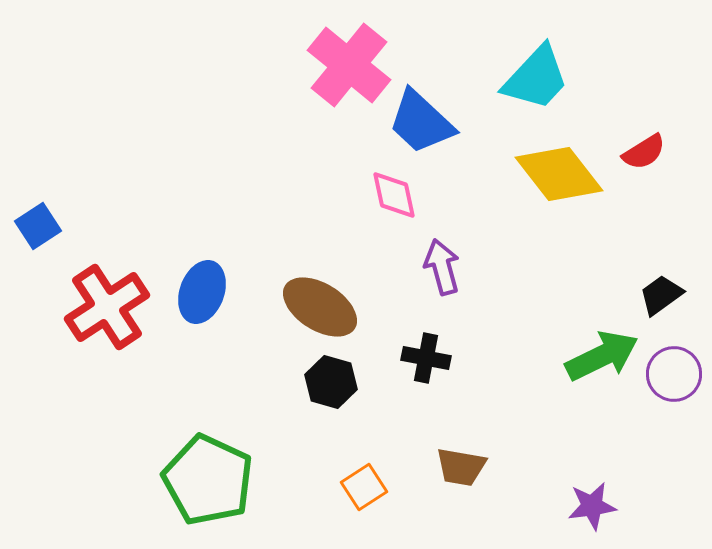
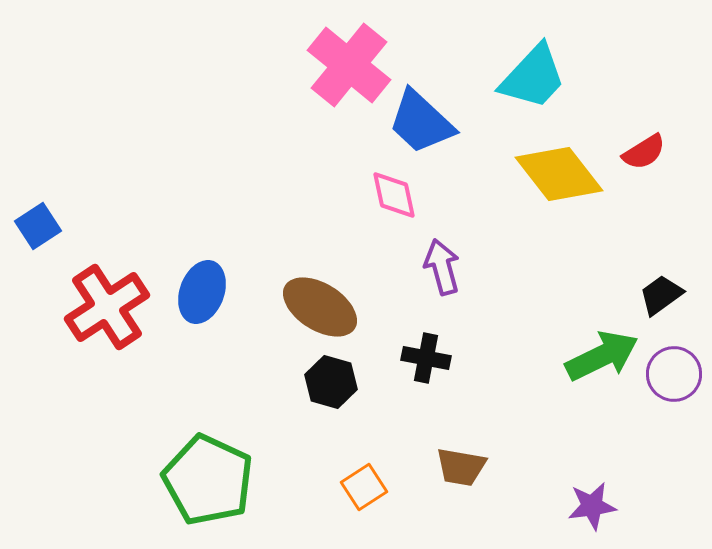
cyan trapezoid: moved 3 px left, 1 px up
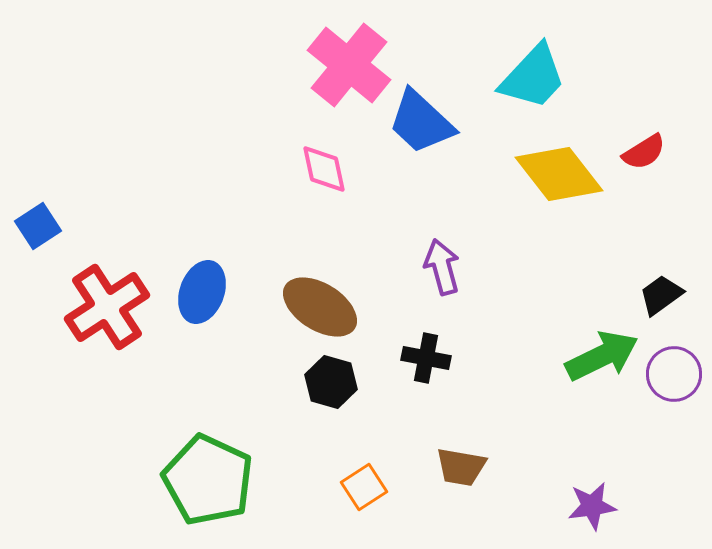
pink diamond: moved 70 px left, 26 px up
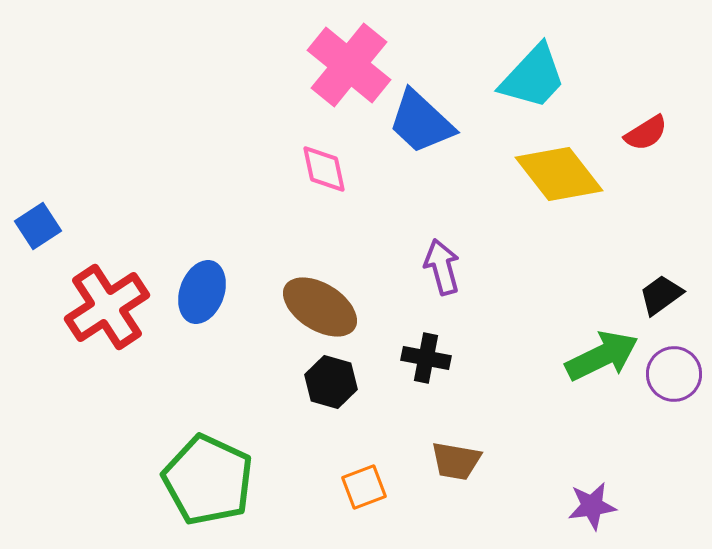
red semicircle: moved 2 px right, 19 px up
brown trapezoid: moved 5 px left, 6 px up
orange square: rotated 12 degrees clockwise
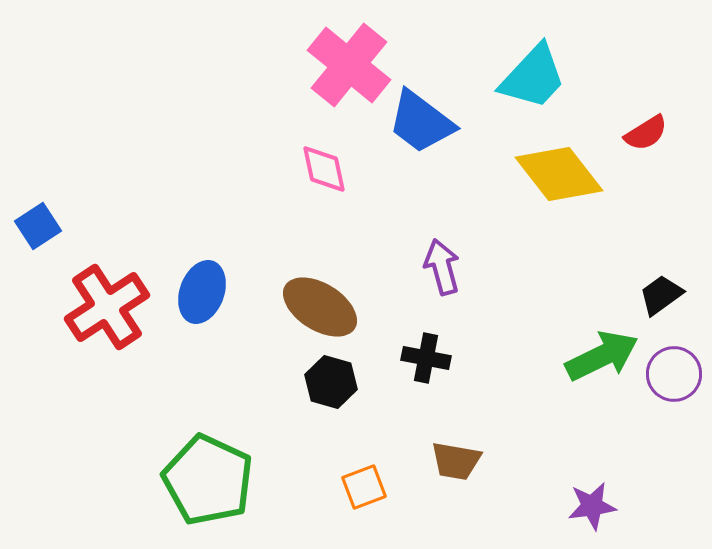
blue trapezoid: rotated 6 degrees counterclockwise
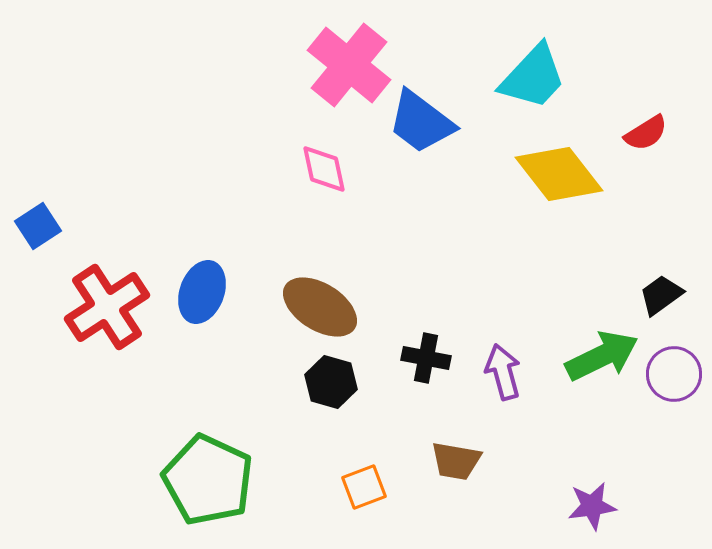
purple arrow: moved 61 px right, 105 px down
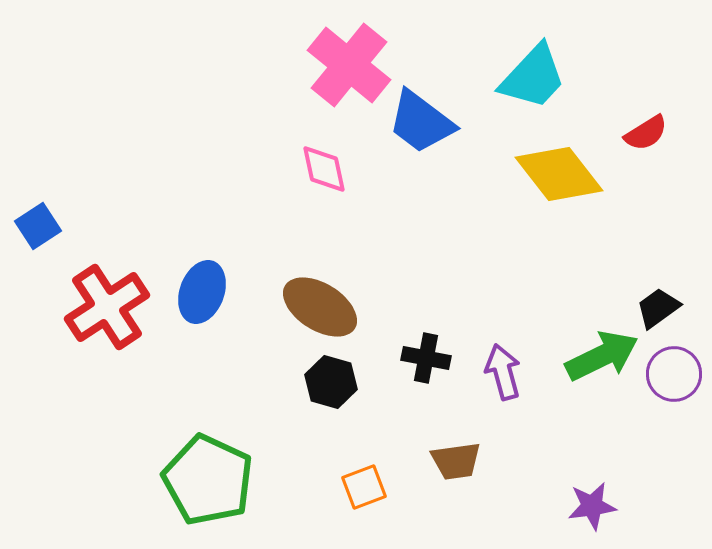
black trapezoid: moved 3 px left, 13 px down
brown trapezoid: rotated 18 degrees counterclockwise
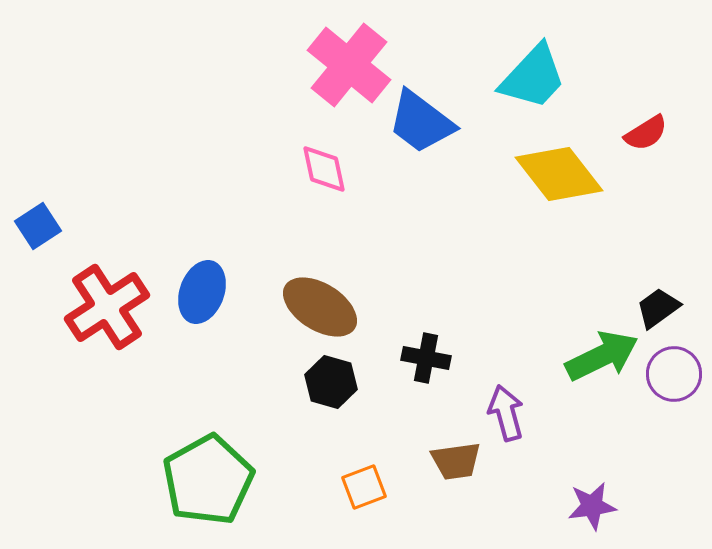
purple arrow: moved 3 px right, 41 px down
green pentagon: rotated 18 degrees clockwise
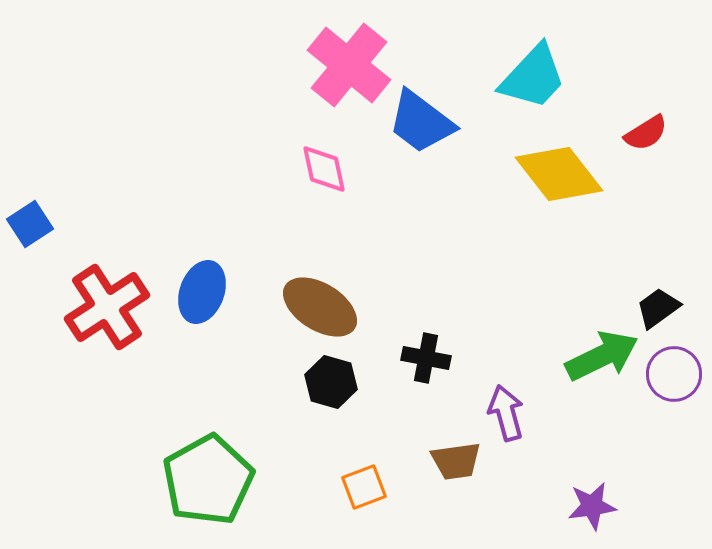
blue square: moved 8 px left, 2 px up
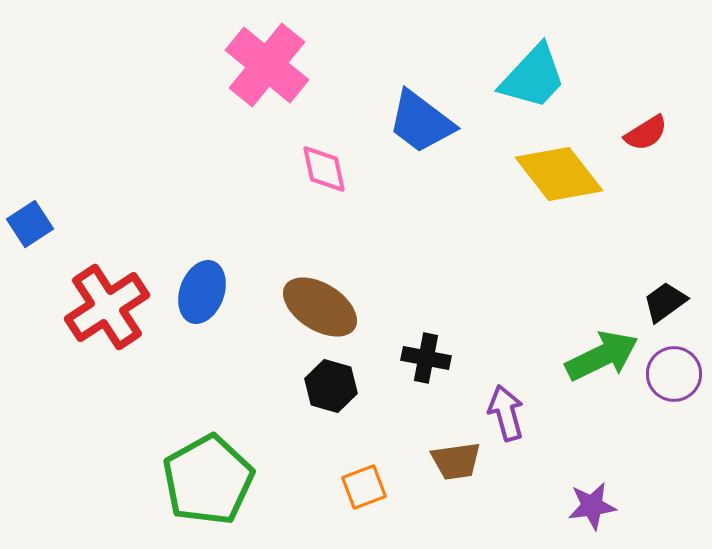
pink cross: moved 82 px left
black trapezoid: moved 7 px right, 6 px up
black hexagon: moved 4 px down
